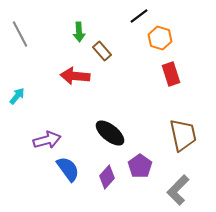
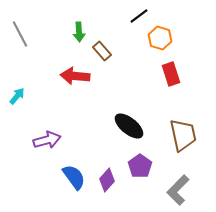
black ellipse: moved 19 px right, 7 px up
blue semicircle: moved 6 px right, 8 px down
purple diamond: moved 3 px down
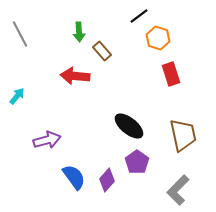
orange hexagon: moved 2 px left
purple pentagon: moved 3 px left, 4 px up
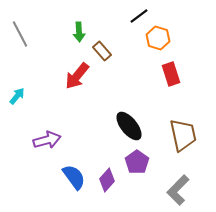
red arrow: moved 2 px right; rotated 56 degrees counterclockwise
black ellipse: rotated 12 degrees clockwise
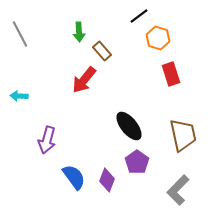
red arrow: moved 7 px right, 4 px down
cyan arrow: moved 2 px right; rotated 126 degrees counterclockwise
purple arrow: rotated 120 degrees clockwise
purple diamond: rotated 20 degrees counterclockwise
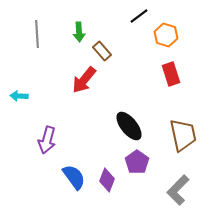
gray line: moved 17 px right; rotated 24 degrees clockwise
orange hexagon: moved 8 px right, 3 px up
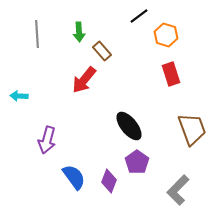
brown trapezoid: moved 9 px right, 6 px up; rotated 8 degrees counterclockwise
purple diamond: moved 2 px right, 1 px down
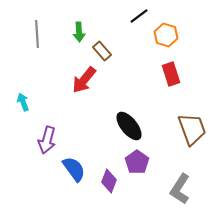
cyan arrow: moved 4 px right, 6 px down; rotated 66 degrees clockwise
blue semicircle: moved 8 px up
gray L-shape: moved 2 px right, 1 px up; rotated 12 degrees counterclockwise
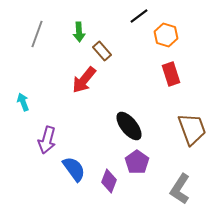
gray line: rotated 24 degrees clockwise
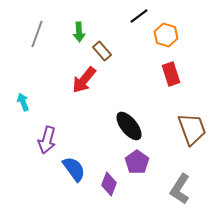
purple diamond: moved 3 px down
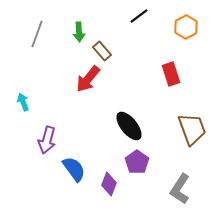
orange hexagon: moved 20 px right, 8 px up; rotated 15 degrees clockwise
red arrow: moved 4 px right, 1 px up
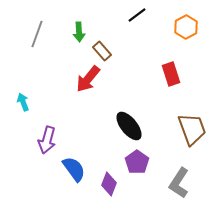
black line: moved 2 px left, 1 px up
gray L-shape: moved 1 px left, 6 px up
